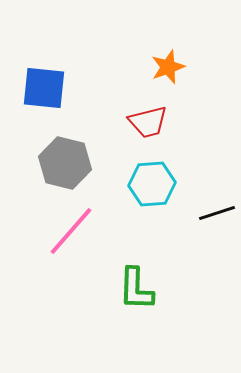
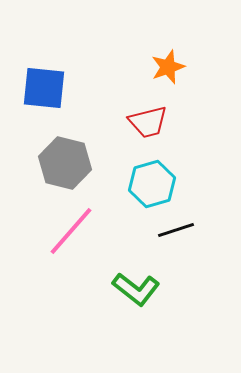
cyan hexagon: rotated 12 degrees counterclockwise
black line: moved 41 px left, 17 px down
green L-shape: rotated 54 degrees counterclockwise
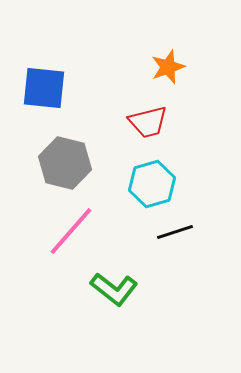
black line: moved 1 px left, 2 px down
green L-shape: moved 22 px left
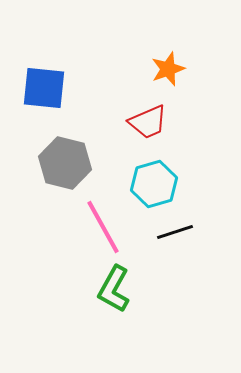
orange star: moved 2 px down
red trapezoid: rotated 9 degrees counterclockwise
cyan hexagon: moved 2 px right
pink line: moved 32 px right, 4 px up; rotated 70 degrees counterclockwise
green L-shape: rotated 81 degrees clockwise
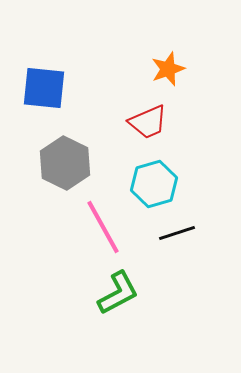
gray hexagon: rotated 12 degrees clockwise
black line: moved 2 px right, 1 px down
green L-shape: moved 4 px right, 4 px down; rotated 147 degrees counterclockwise
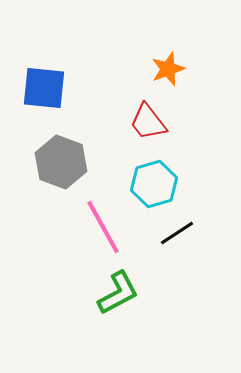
red trapezoid: rotated 75 degrees clockwise
gray hexagon: moved 4 px left, 1 px up; rotated 6 degrees counterclockwise
black line: rotated 15 degrees counterclockwise
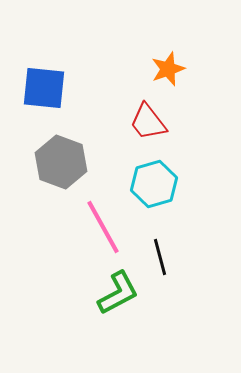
black line: moved 17 px left, 24 px down; rotated 72 degrees counterclockwise
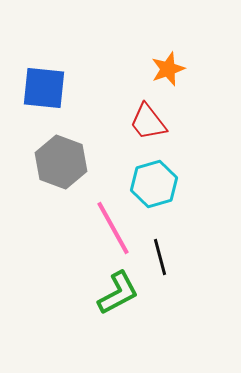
pink line: moved 10 px right, 1 px down
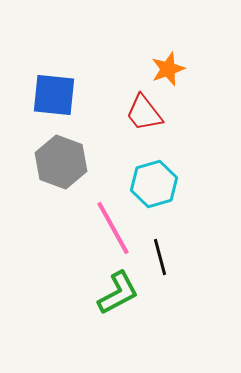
blue square: moved 10 px right, 7 px down
red trapezoid: moved 4 px left, 9 px up
